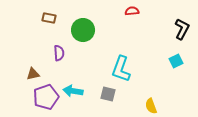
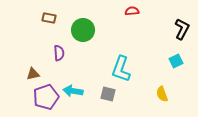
yellow semicircle: moved 11 px right, 12 px up
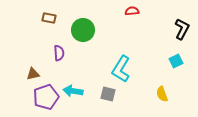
cyan L-shape: rotated 12 degrees clockwise
